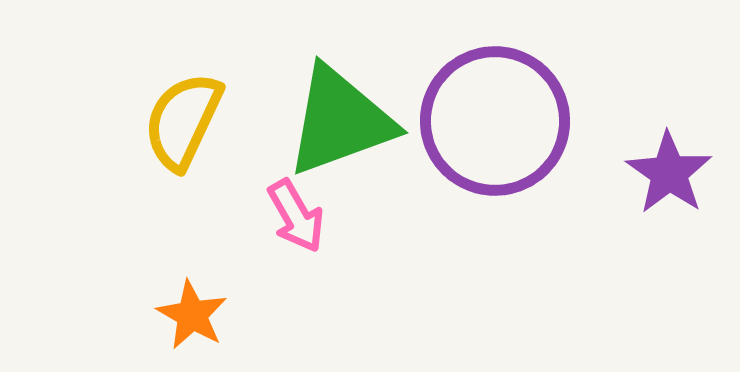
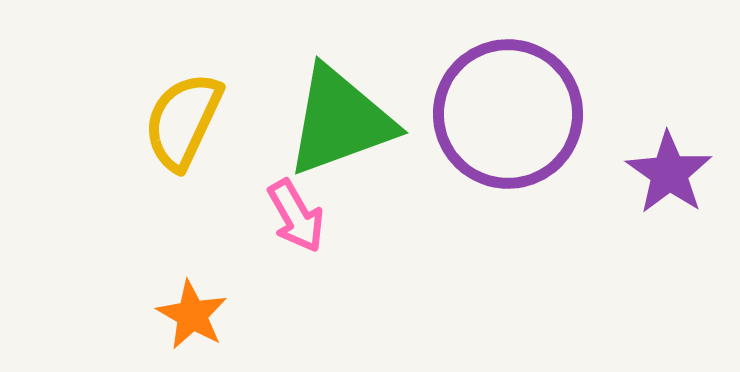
purple circle: moved 13 px right, 7 px up
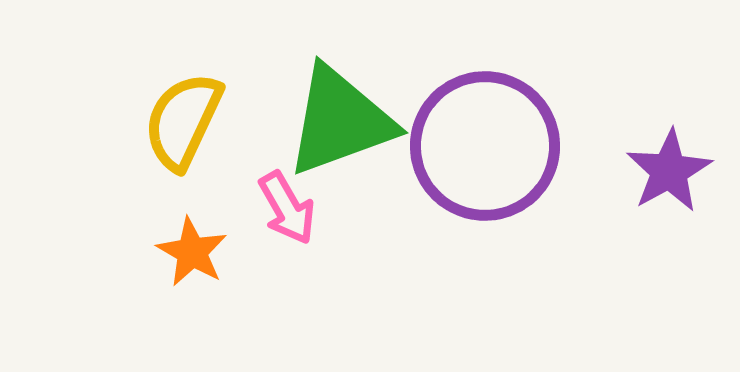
purple circle: moved 23 px left, 32 px down
purple star: moved 2 px up; rotated 8 degrees clockwise
pink arrow: moved 9 px left, 8 px up
orange star: moved 63 px up
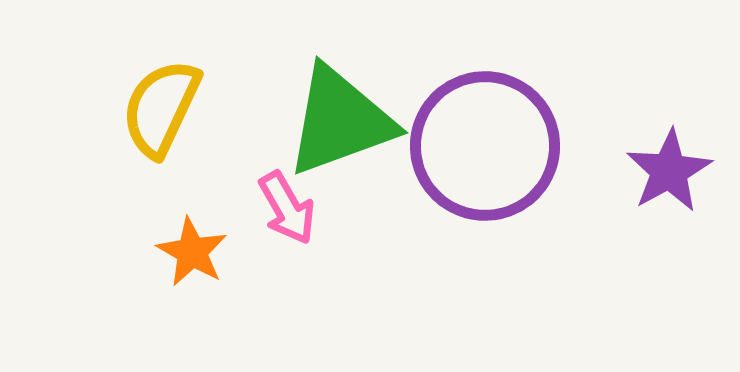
yellow semicircle: moved 22 px left, 13 px up
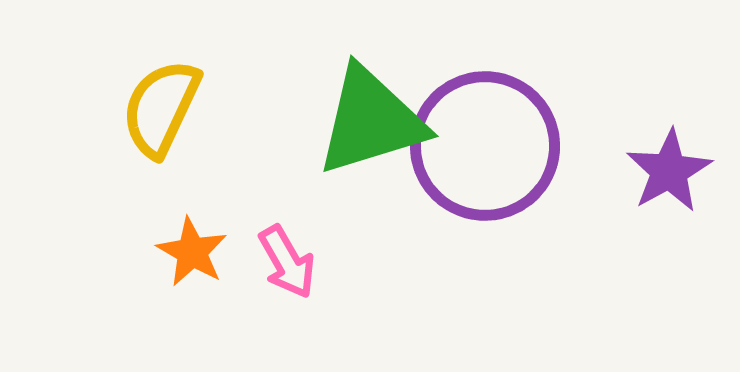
green triangle: moved 31 px right; rotated 3 degrees clockwise
pink arrow: moved 54 px down
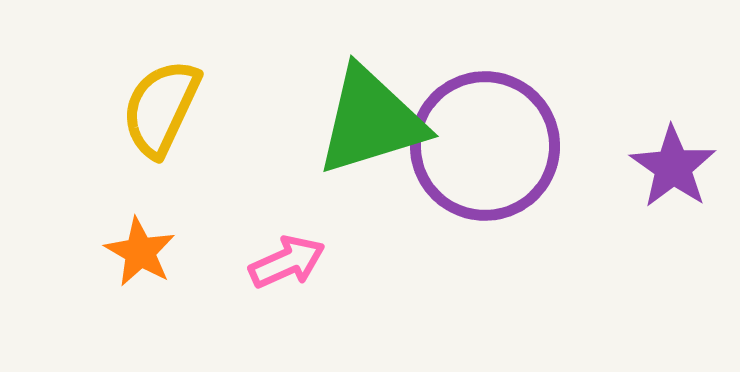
purple star: moved 4 px right, 4 px up; rotated 8 degrees counterclockwise
orange star: moved 52 px left
pink arrow: rotated 84 degrees counterclockwise
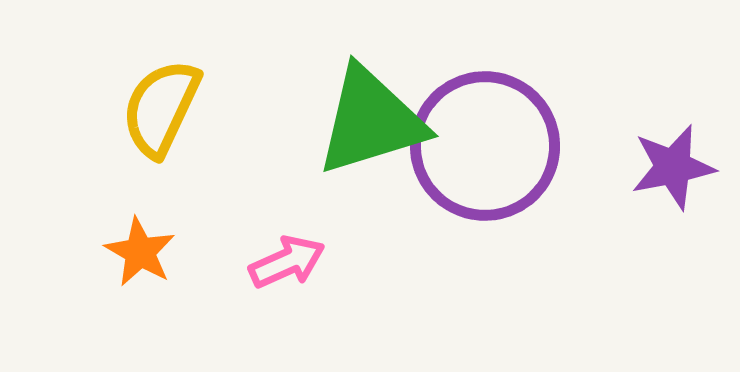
purple star: rotated 26 degrees clockwise
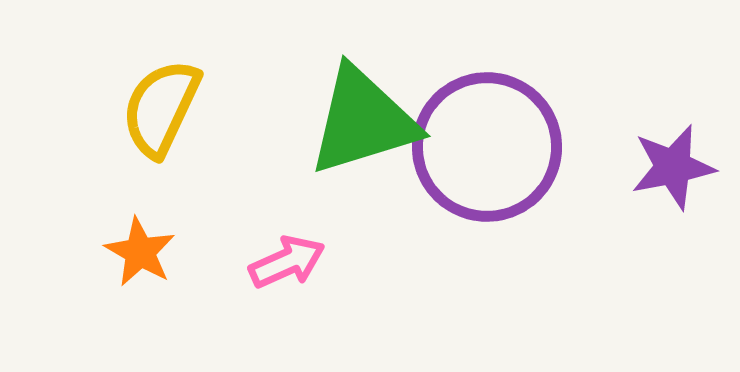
green triangle: moved 8 px left
purple circle: moved 2 px right, 1 px down
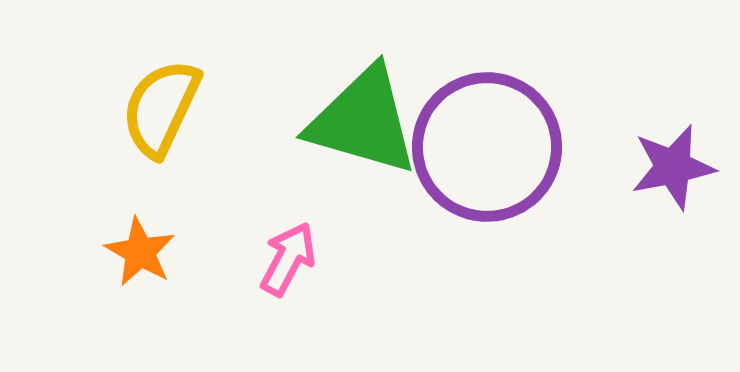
green triangle: rotated 33 degrees clockwise
pink arrow: moved 1 px right, 3 px up; rotated 38 degrees counterclockwise
